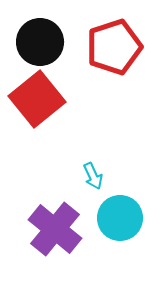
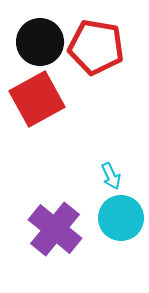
red pentagon: moved 18 px left; rotated 28 degrees clockwise
red square: rotated 10 degrees clockwise
cyan arrow: moved 18 px right
cyan circle: moved 1 px right
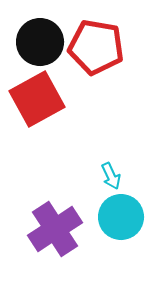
cyan circle: moved 1 px up
purple cross: rotated 18 degrees clockwise
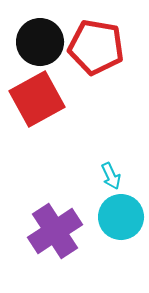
purple cross: moved 2 px down
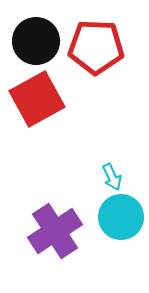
black circle: moved 4 px left, 1 px up
red pentagon: rotated 8 degrees counterclockwise
cyan arrow: moved 1 px right, 1 px down
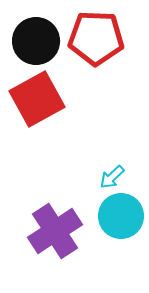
red pentagon: moved 9 px up
cyan arrow: rotated 72 degrees clockwise
cyan circle: moved 1 px up
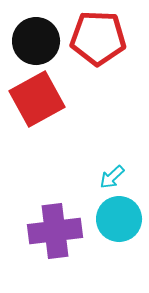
red pentagon: moved 2 px right
cyan circle: moved 2 px left, 3 px down
purple cross: rotated 26 degrees clockwise
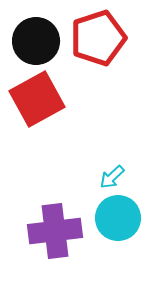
red pentagon: rotated 20 degrees counterclockwise
cyan circle: moved 1 px left, 1 px up
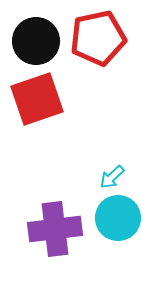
red pentagon: rotated 6 degrees clockwise
red square: rotated 10 degrees clockwise
purple cross: moved 2 px up
